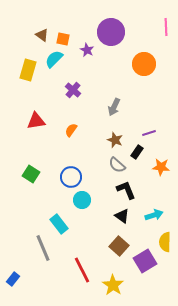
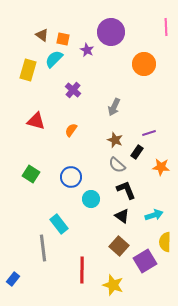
red triangle: rotated 24 degrees clockwise
cyan circle: moved 9 px right, 1 px up
gray line: rotated 16 degrees clockwise
red line: rotated 28 degrees clockwise
yellow star: rotated 15 degrees counterclockwise
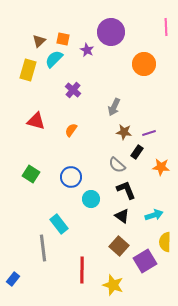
brown triangle: moved 3 px left, 6 px down; rotated 40 degrees clockwise
brown star: moved 9 px right, 8 px up; rotated 14 degrees counterclockwise
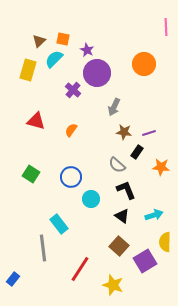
purple circle: moved 14 px left, 41 px down
red line: moved 2 px left, 1 px up; rotated 32 degrees clockwise
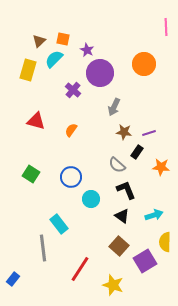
purple circle: moved 3 px right
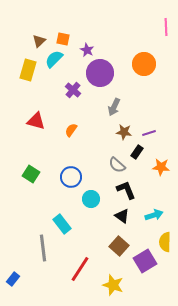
cyan rectangle: moved 3 px right
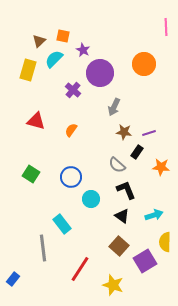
orange square: moved 3 px up
purple star: moved 4 px left
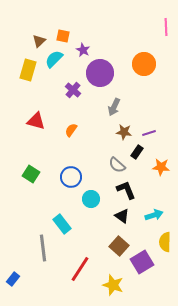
purple square: moved 3 px left, 1 px down
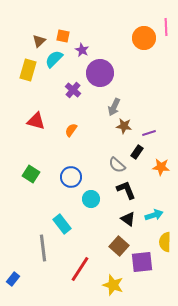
purple star: moved 1 px left
orange circle: moved 26 px up
brown star: moved 6 px up
black triangle: moved 6 px right, 3 px down
purple square: rotated 25 degrees clockwise
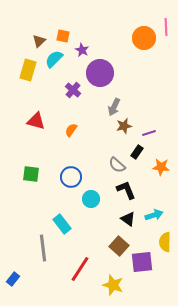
brown star: rotated 21 degrees counterclockwise
green square: rotated 24 degrees counterclockwise
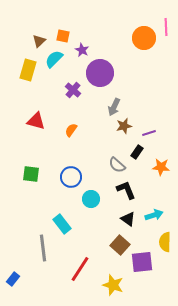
brown square: moved 1 px right, 1 px up
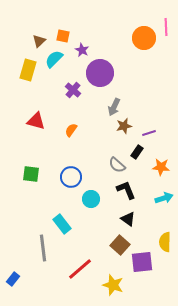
cyan arrow: moved 10 px right, 17 px up
red line: rotated 16 degrees clockwise
